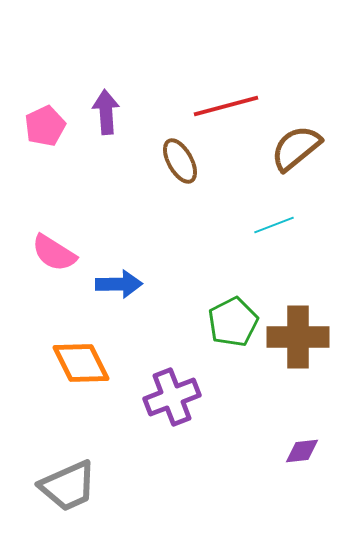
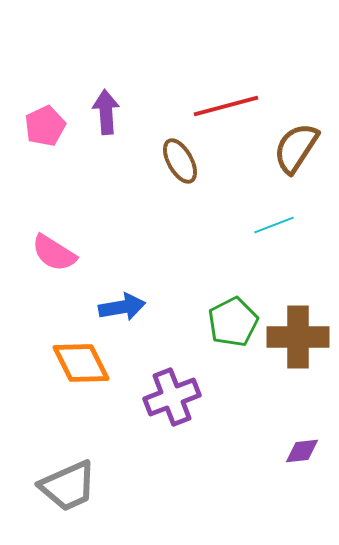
brown semicircle: rotated 18 degrees counterclockwise
blue arrow: moved 3 px right, 23 px down; rotated 9 degrees counterclockwise
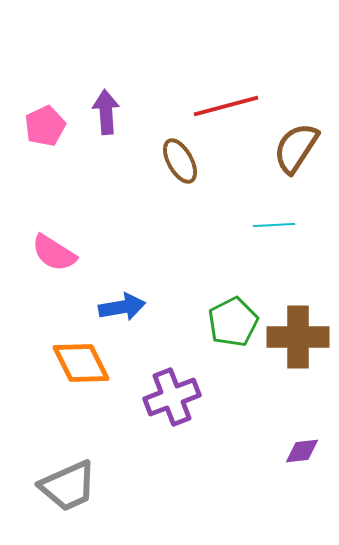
cyan line: rotated 18 degrees clockwise
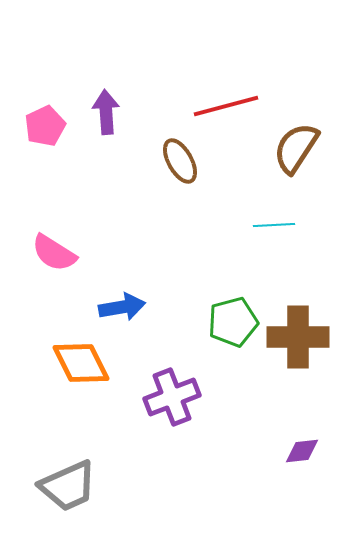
green pentagon: rotated 12 degrees clockwise
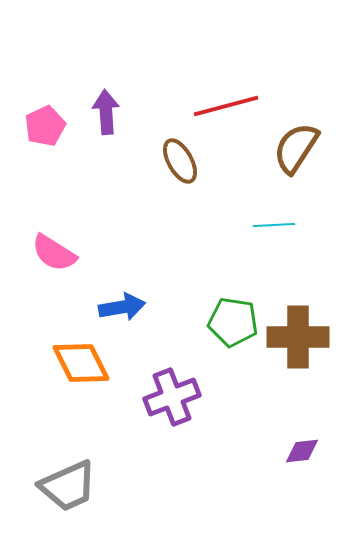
green pentagon: rotated 24 degrees clockwise
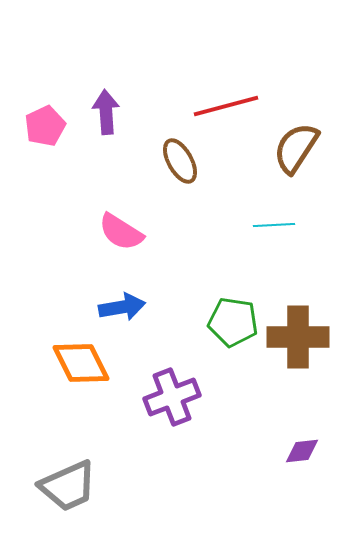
pink semicircle: moved 67 px right, 21 px up
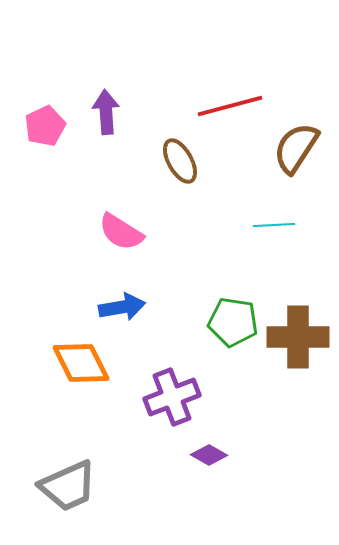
red line: moved 4 px right
purple diamond: moved 93 px left, 4 px down; rotated 36 degrees clockwise
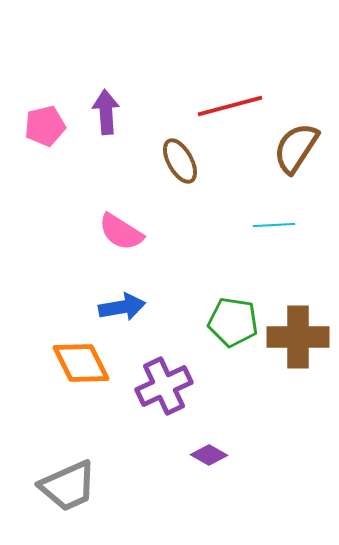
pink pentagon: rotated 12 degrees clockwise
purple cross: moved 8 px left, 11 px up; rotated 4 degrees counterclockwise
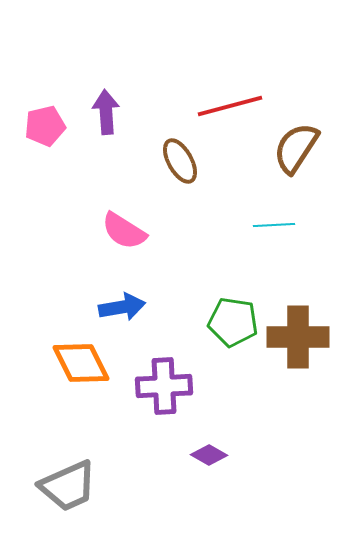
pink semicircle: moved 3 px right, 1 px up
purple cross: rotated 22 degrees clockwise
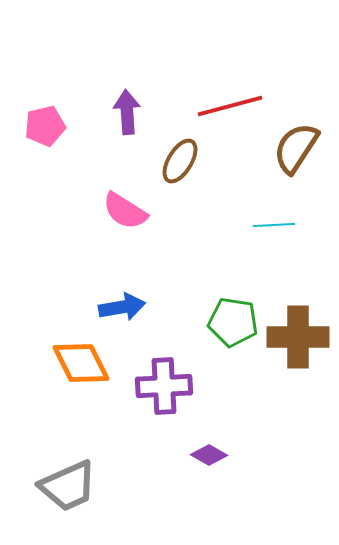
purple arrow: moved 21 px right
brown ellipse: rotated 60 degrees clockwise
pink semicircle: moved 1 px right, 20 px up
